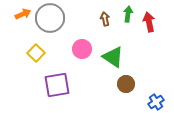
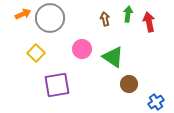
brown circle: moved 3 px right
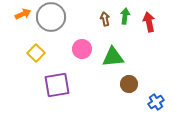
green arrow: moved 3 px left, 2 px down
gray circle: moved 1 px right, 1 px up
green triangle: rotated 40 degrees counterclockwise
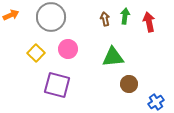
orange arrow: moved 12 px left, 1 px down
pink circle: moved 14 px left
purple square: rotated 24 degrees clockwise
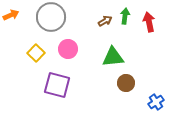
brown arrow: moved 2 px down; rotated 72 degrees clockwise
brown circle: moved 3 px left, 1 px up
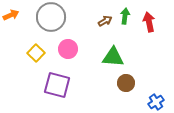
green triangle: rotated 10 degrees clockwise
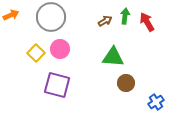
red arrow: moved 2 px left; rotated 18 degrees counterclockwise
pink circle: moved 8 px left
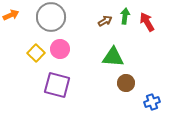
blue cross: moved 4 px left; rotated 14 degrees clockwise
